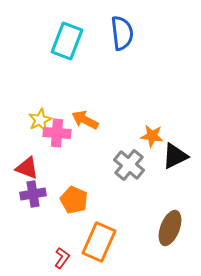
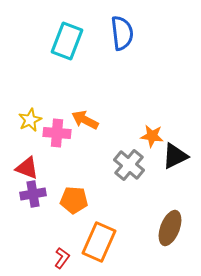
yellow star: moved 10 px left
orange pentagon: rotated 20 degrees counterclockwise
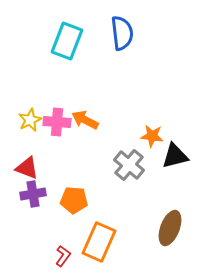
pink cross: moved 11 px up
black triangle: rotated 12 degrees clockwise
red L-shape: moved 1 px right, 2 px up
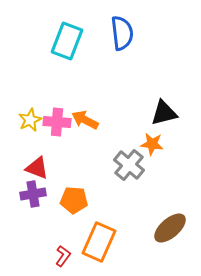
orange star: moved 8 px down
black triangle: moved 11 px left, 43 px up
red triangle: moved 10 px right
brown ellipse: rotated 28 degrees clockwise
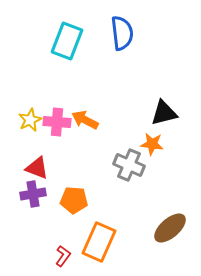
gray cross: rotated 16 degrees counterclockwise
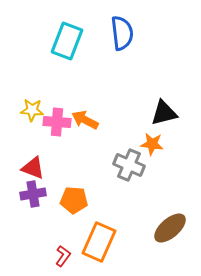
yellow star: moved 2 px right, 10 px up; rotated 30 degrees clockwise
red triangle: moved 4 px left
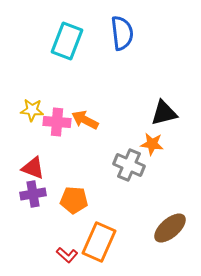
red L-shape: moved 4 px right, 1 px up; rotated 95 degrees clockwise
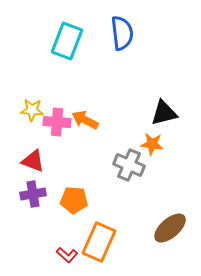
red triangle: moved 7 px up
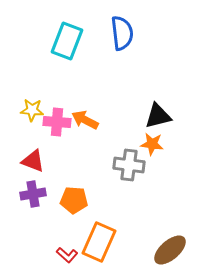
black triangle: moved 6 px left, 3 px down
gray cross: rotated 16 degrees counterclockwise
brown ellipse: moved 22 px down
